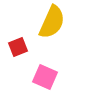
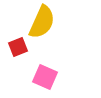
yellow semicircle: moved 10 px left
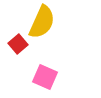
red square: moved 3 px up; rotated 18 degrees counterclockwise
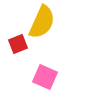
red square: rotated 18 degrees clockwise
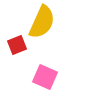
red square: moved 1 px left, 1 px down
